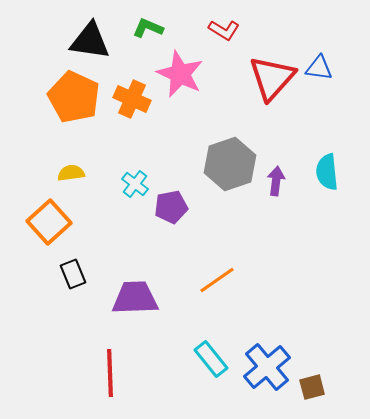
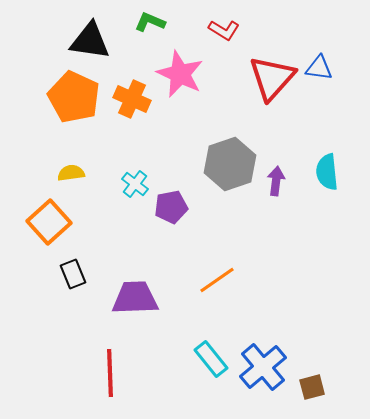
green L-shape: moved 2 px right, 6 px up
blue cross: moved 4 px left
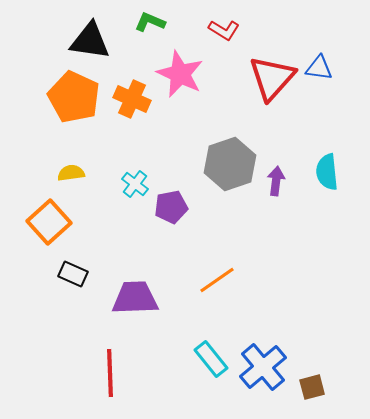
black rectangle: rotated 44 degrees counterclockwise
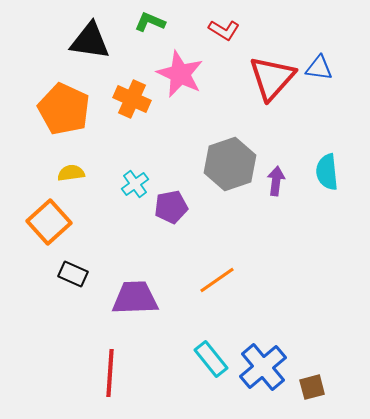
orange pentagon: moved 10 px left, 12 px down
cyan cross: rotated 16 degrees clockwise
red line: rotated 6 degrees clockwise
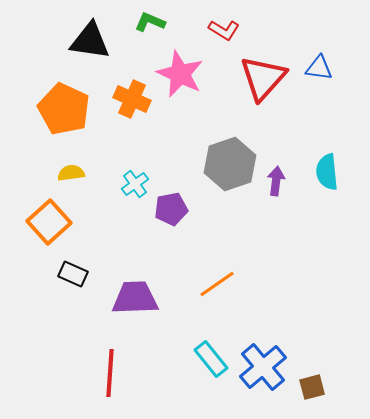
red triangle: moved 9 px left
purple pentagon: moved 2 px down
orange line: moved 4 px down
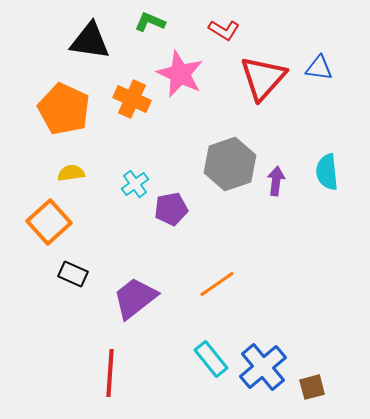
purple trapezoid: rotated 36 degrees counterclockwise
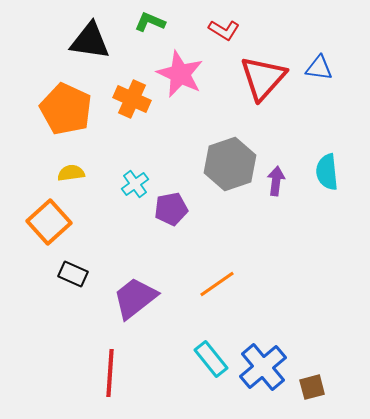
orange pentagon: moved 2 px right
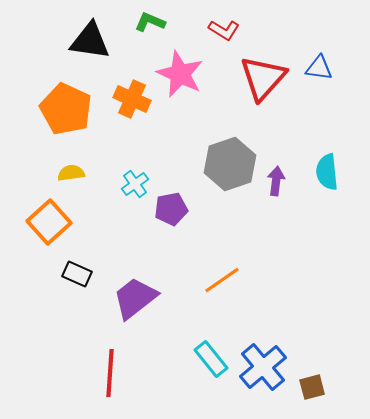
black rectangle: moved 4 px right
orange line: moved 5 px right, 4 px up
